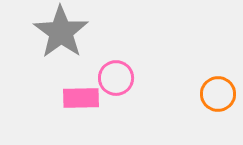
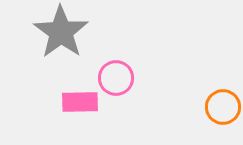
orange circle: moved 5 px right, 13 px down
pink rectangle: moved 1 px left, 4 px down
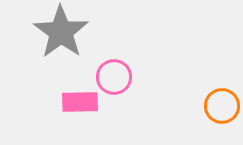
pink circle: moved 2 px left, 1 px up
orange circle: moved 1 px left, 1 px up
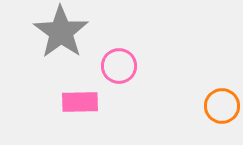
pink circle: moved 5 px right, 11 px up
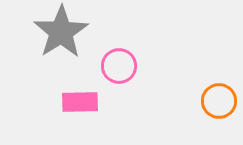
gray star: rotated 4 degrees clockwise
orange circle: moved 3 px left, 5 px up
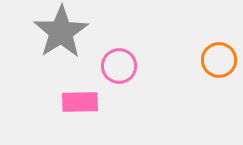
orange circle: moved 41 px up
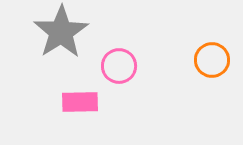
orange circle: moved 7 px left
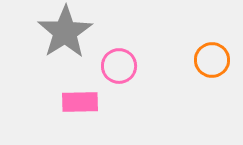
gray star: moved 4 px right
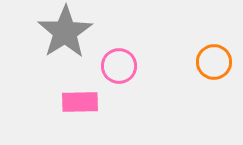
orange circle: moved 2 px right, 2 px down
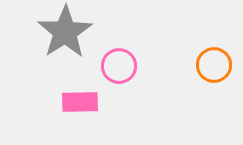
orange circle: moved 3 px down
